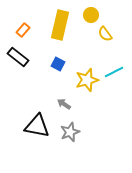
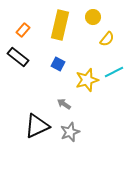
yellow circle: moved 2 px right, 2 px down
yellow semicircle: moved 2 px right, 5 px down; rotated 105 degrees counterclockwise
black triangle: rotated 36 degrees counterclockwise
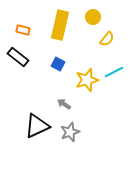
orange rectangle: rotated 64 degrees clockwise
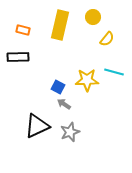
black rectangle: rotated 40 degrees counterclockwise
blue square: moved 23 px down
cyan line: rotated 42 degrees clockwise
yellow star: rotated 15 degrees clockwise
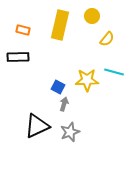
yellow circle: moved 1 px left, 1 px up
gray arrow: rotated 72 degrees clockwise
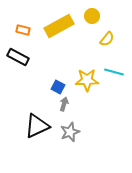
yellow rectangle: moved 1 px left, 1 px down; rotated 48 degrees clockwise
black rectangle: rotated 30 degrees clockwise
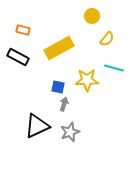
yellow rectangle: moved 22 px down
cyan line: moved 4 px up
blue square: rotated 16 degrees counterclockwise
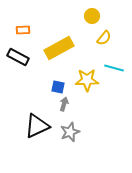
orange rectangle: rotated 16 degrees counterclockwise
yellow semicircle: moved 3 px left, 1 px up
